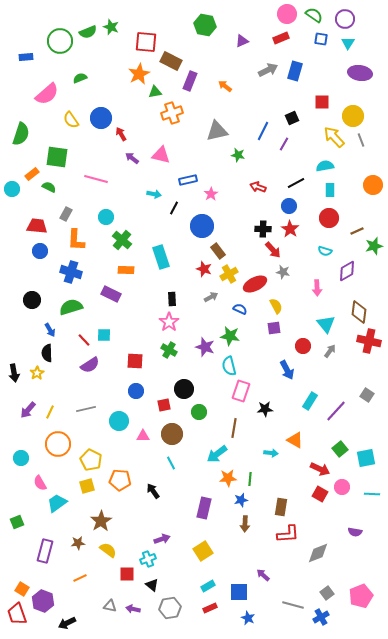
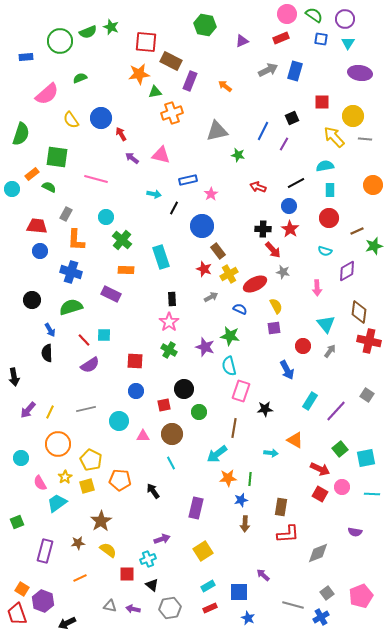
orange star at (139, 74): rotated 20 degrees clockwise
gray line at (361, 140): moved 4 px right, 1 px up; rotated 64 degrees counterclockwise
black arrow at (14, 373): moved 4 px down
yellow star at (37, 373): moved 28 px right, 104 px down
purple rectangle at (204, 508): moved 8 px left
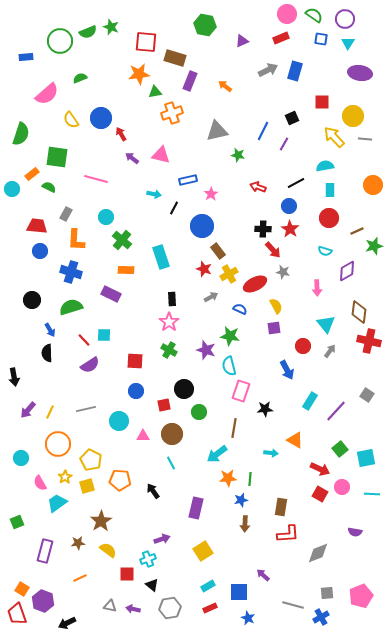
brown rectangle at (171, 61): moved 4 px right, 3 px up; rotated 10 degrees counterclockwise
purple star at (205, 347): moved 1 px right, 3 px down
gray square at (327, 593): rotated 32 degrees clockwise
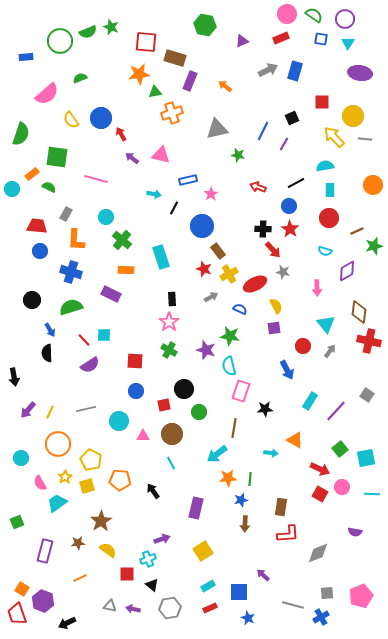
gray triangle at (217, 131): moved 2 px up
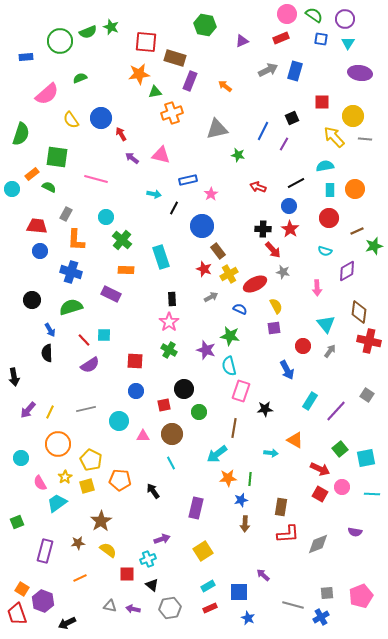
orange circle at (373, 185): moved 18 px left, 4 px down
gray diamond at (318, 553): moved 9 px up
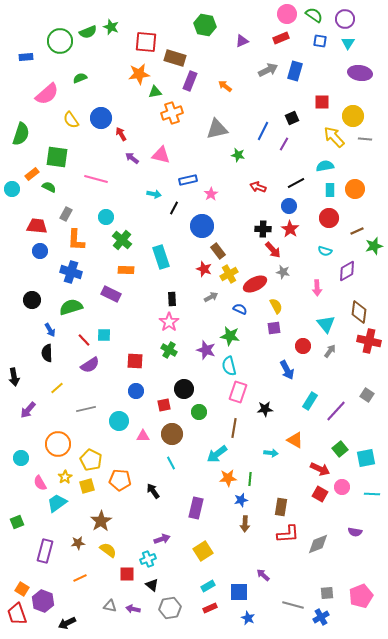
blue square at (321, 39): moved 1 px left, 2 px down
pink rectangle at (241, 391): moved 3 px left, 1 px down
yellow line at (50, 412): moved 7 px right, 24 px up; rotated 24 degrees clockwise
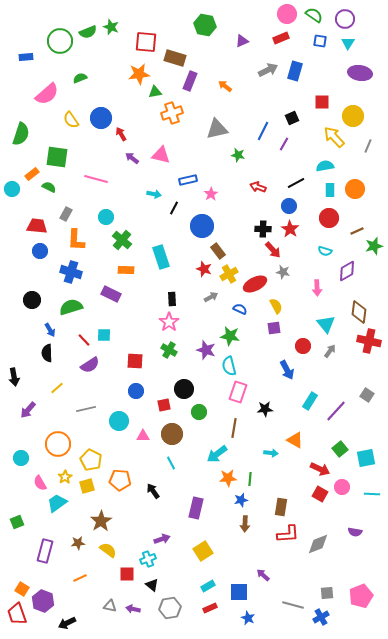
gray line at (365, 139): moved 3 px right, 7 px down; rotated 72 degrees counterclockwise
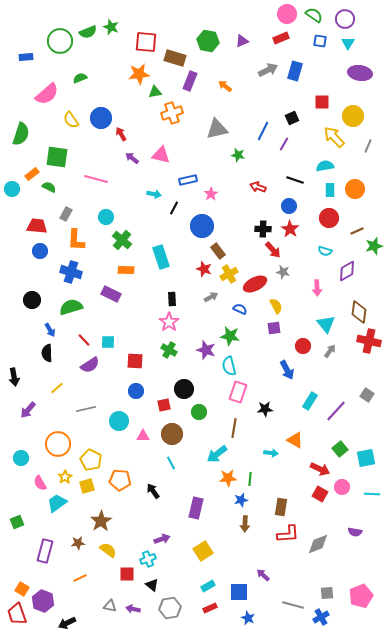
green hexagon at (205, 25): moved 3 px right, 16 px down
black line at (296, 183): moved 1 px left, 3 px up; rotated 48 degrees clockwise
cyan square at (104, 335): moved 4 px right, 7 px down
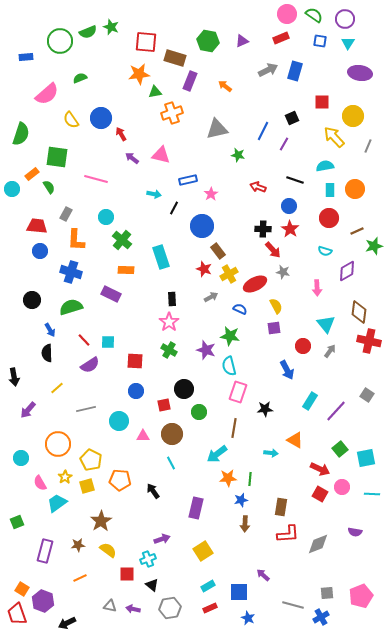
green semicircle at (49, 187): rotated 32 degrees clockwise
brown star at (78, 543): moved 2 px down
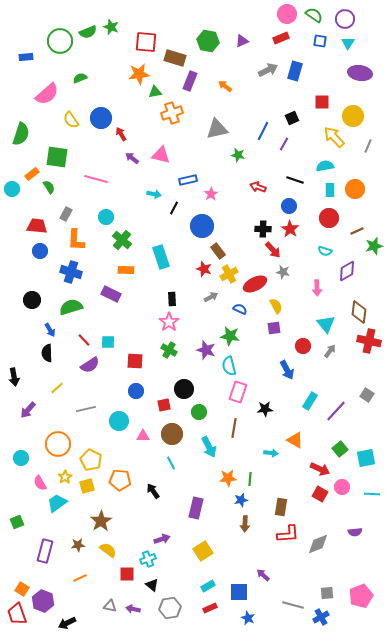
cyan arrow at (217, 454): moved 8 px left, 7 px up; rotated 80 degrees counterclockwise
purple semicircle at (355, 532): rotated 16 degrees counterclockwise
